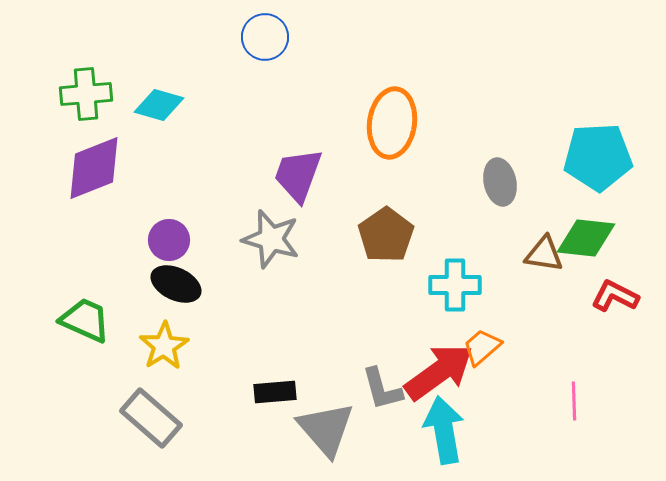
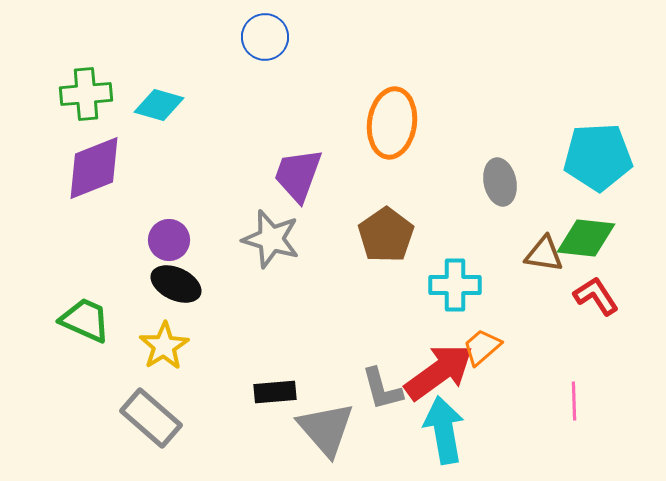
red L-shape: moved 19 px left; rotated 30 degrees clockwise
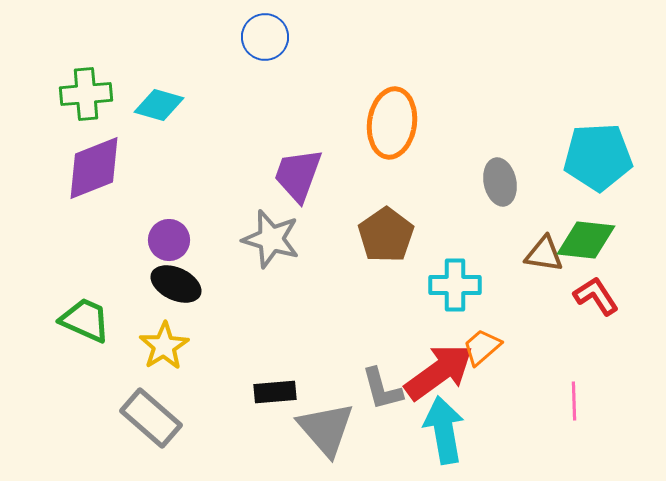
green diamond: moved 2 px down
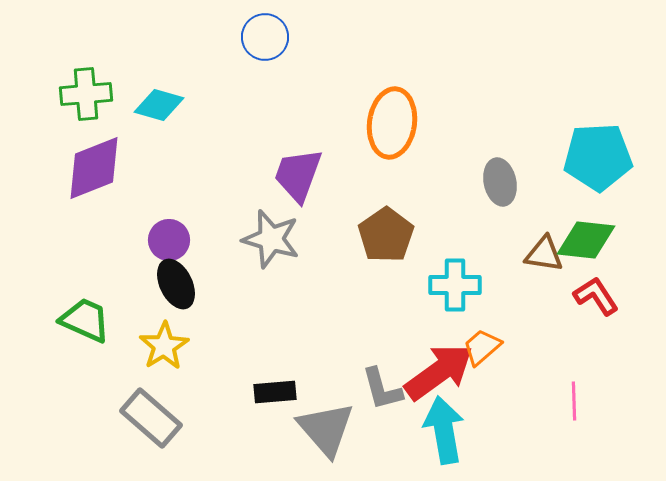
black ellipse: rotated 39 degrees clockwise
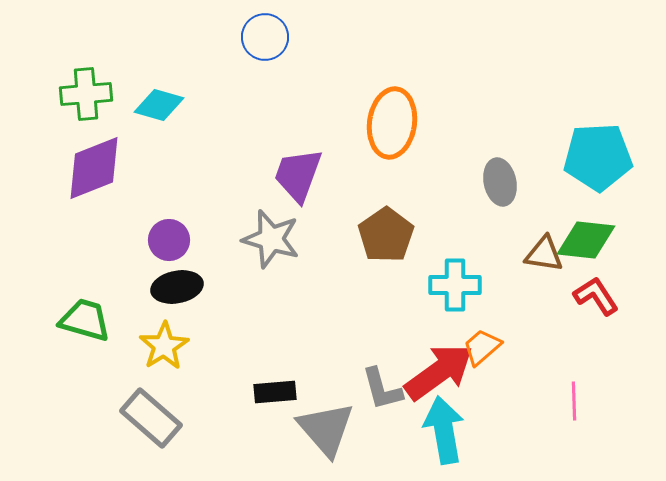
black ellipse: moved 1 px right, 3 px down; rotated 75 degrees counterclockwise
green trapezoid: rotated 8 degrees counterclockwise
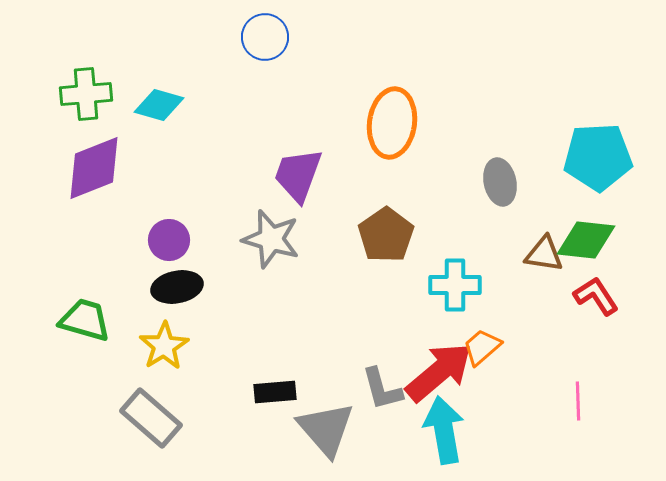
red arrow: rotated 4 degrees counterclockwise
pink line: moved 4 px right
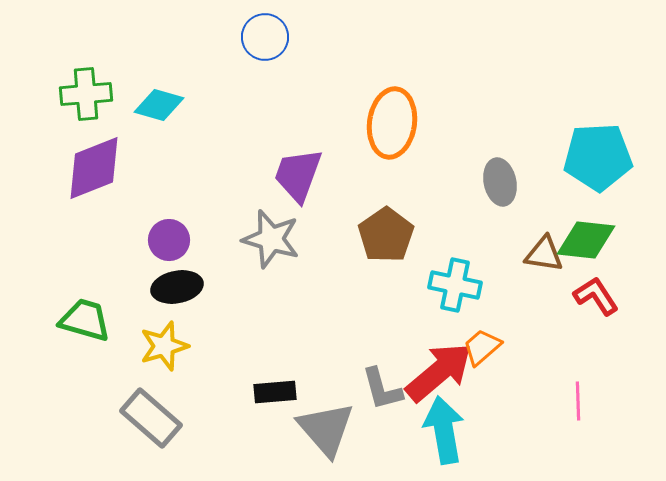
cyan cross: rotated 12 degrees clockwise
yellow star: rotated 15 degrees clockwise
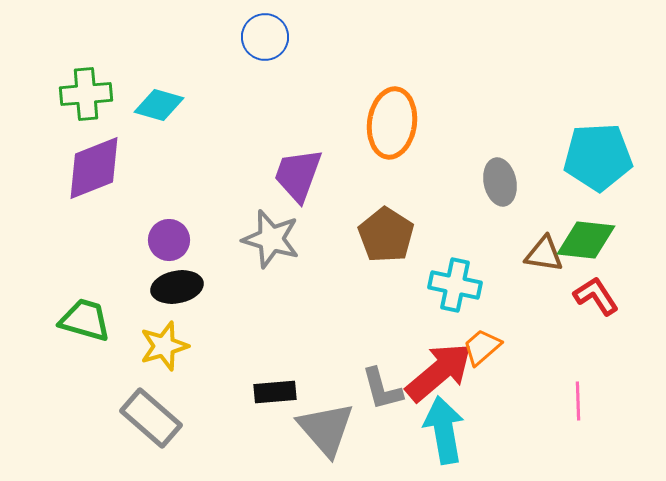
brown pentagon: rotated 4 degrees counterclockwise
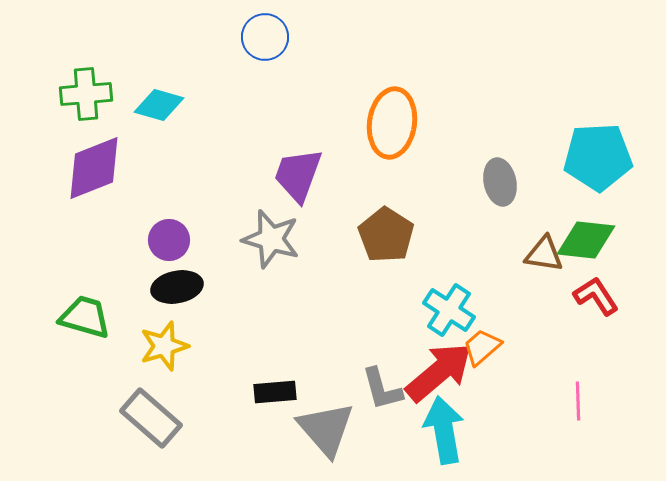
cyan cross: moved 6 px left, 25 px down; rotated 21 degrees clockwise
green trapezoid: moved 3 px up
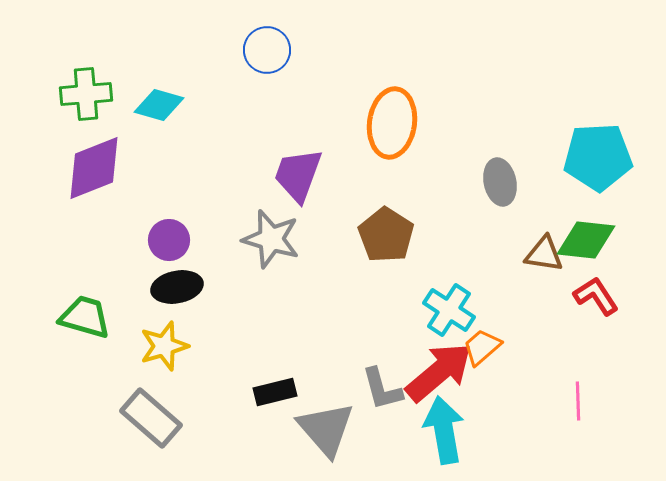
blue circle: moved 2 px right, 13 px down
black rectangle: rotated 9 degrees counterclockwise
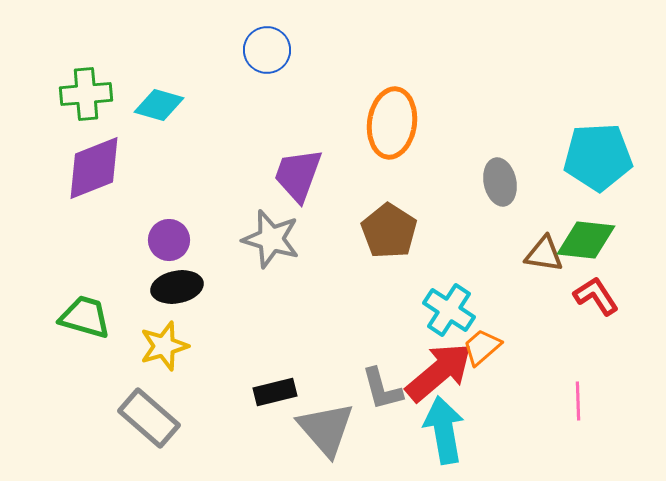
brown pentagon: moved 3 px right, 4 px up
gray rectangle: moved 2 px left
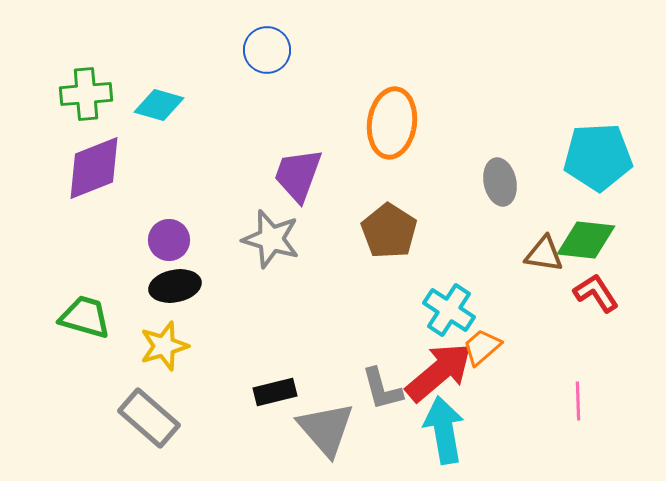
black ellipse: moved 2 px left, 1 px up
red L-shape: moved 3 px up
